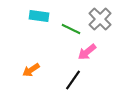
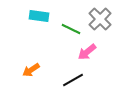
black line: rotated 25 degrees clockwise
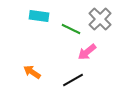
orange arrow: moved 1 px right, 2 px down; rotated 66 degrees clockwise
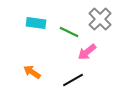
cyan rectangle: moved 3 px left, 7 px down
green line: moved 2 px left, 3 px down
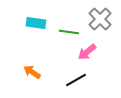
green line: rotated 18 degrees counterclockwise
black line: moved 3 px right
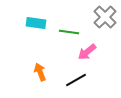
gray cross: moved 5 px right, 2 px up
orange arrow: moved 8 px right; rotated 36 degrees clockwise
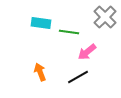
cyan rectangle: moved 5 px right
black line: moved 2 px right, 3 px up
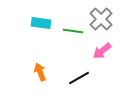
gray cross: moved 4 px left, 2 px down
green line: moved 4 px right, 1 px up
pink arrow: moved 15 px right, 1 px up
black line: moved 1 px right, 1 px down
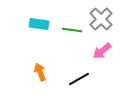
cyan rectangle: moved 2 px left, 1 px down
green line: moved 1 px left, 1 px up
black line: moved 1 px down
